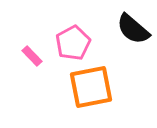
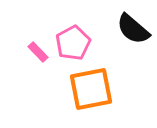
pink rectangle: moved 6 px right, 4 px up
orange square: moved 2 px down
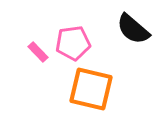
pink pentagon: rotated 20 degrees clockwise
orange square: rotated 24 degrees clockwise
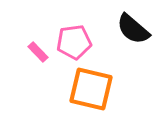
pink pentagon: moved 1 px right, 1 px up
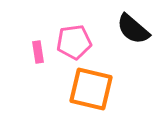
pink rectangle: rotated 35 degrees clockwise
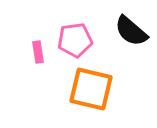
black semicircle: moved 2 px left, 2 px down
pink pentagon: moved 1 px right, 2 px up
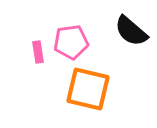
pink pentagon: moved 4 px left, 2 px down
orange square: moved 3 px left
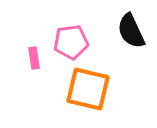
black semicircle: rotated 24 degrees clockwise
pink rectangle: moved 4 px left, 6 px down
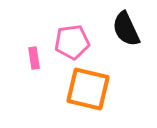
black semicircle: moved 5 px left, 2 px up
pink pentagon: moved 1 px right
